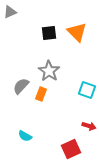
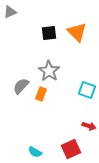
cyan semicircle: moved 10 px right, 16 px down
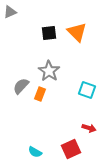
orange rectangle: moved 1 px left
red arrow: moved 2 px down
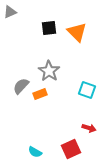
black square: moved 5 px up
orange rectangle: rotated 48 degrees clockwise
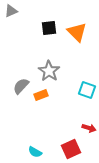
gray triangle: moved 1 px right, 1 px up
orange rectangle: moved 1 px right, 1 px down
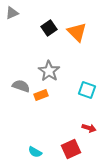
gray triangle: moved 1 px right, 2 px down
black square: rotated 28 degrees counterclockwise
gray semicircle: rotated 66 degrees clockwise
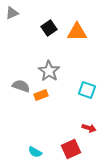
orange triangle: rotated 45 degrees counterclockwise
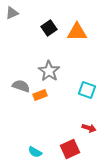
orange rectangle: moved 1 px left
red square: moved 1 px left
